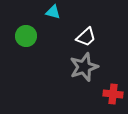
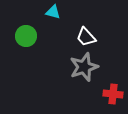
white trapezoid: rotated 90 degrees clockwise
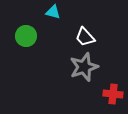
white trapezoid: moved 1 px left
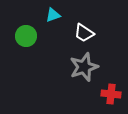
cyan triangle: moved 3 px down; rotated 35 degrees counterclockwise
white trapezoid: moved 1 px left, 4 px up; rotated 15 degrees counterclockwise
red cross: moved 2 px left
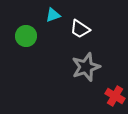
white trapezoid: moved 4 px left, 4 px up
gray star: moved 2 px right
red cross: moved 4 px right, 2 px down; rotated 24 degrees clockwise
